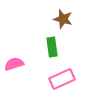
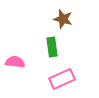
pink semicircle: moved 1 px right, 2 px up; rotated 24 degrees clockwise
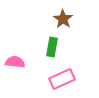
brown star: rotated 18 degrees clockwise
green rectangle: rotated 18 degrees clockwise
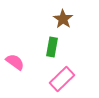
pink semicircle: rotated 30 degrees clockwise
pink rectangle: rotated 20 degrees counterclockwise
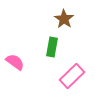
brown star: moved 1 px right
pink rectangle: moved 10 px right, 3 px up
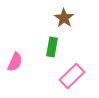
brown star: moved 1 px up
pink semicircle: rotated 78 degrees clockwise
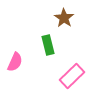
green rectangle: moved 4 px left, 2 px up; rotated 24 degrees counterclockwise
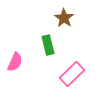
pink rectangle: moved 2 px up
